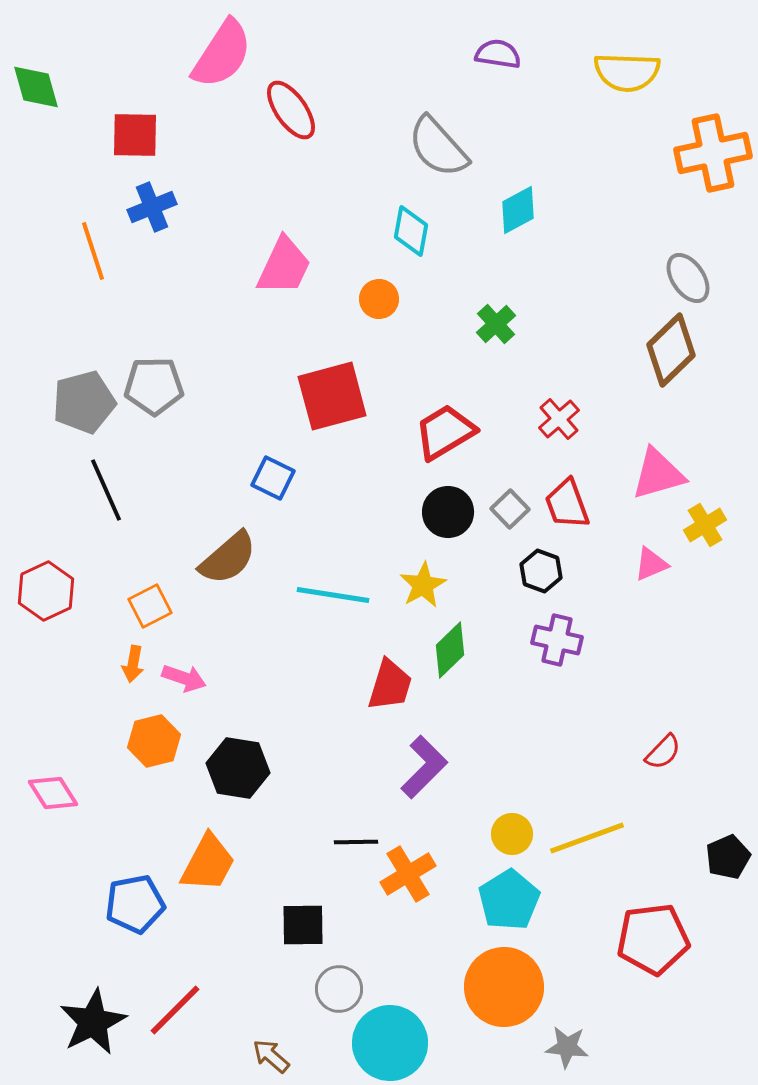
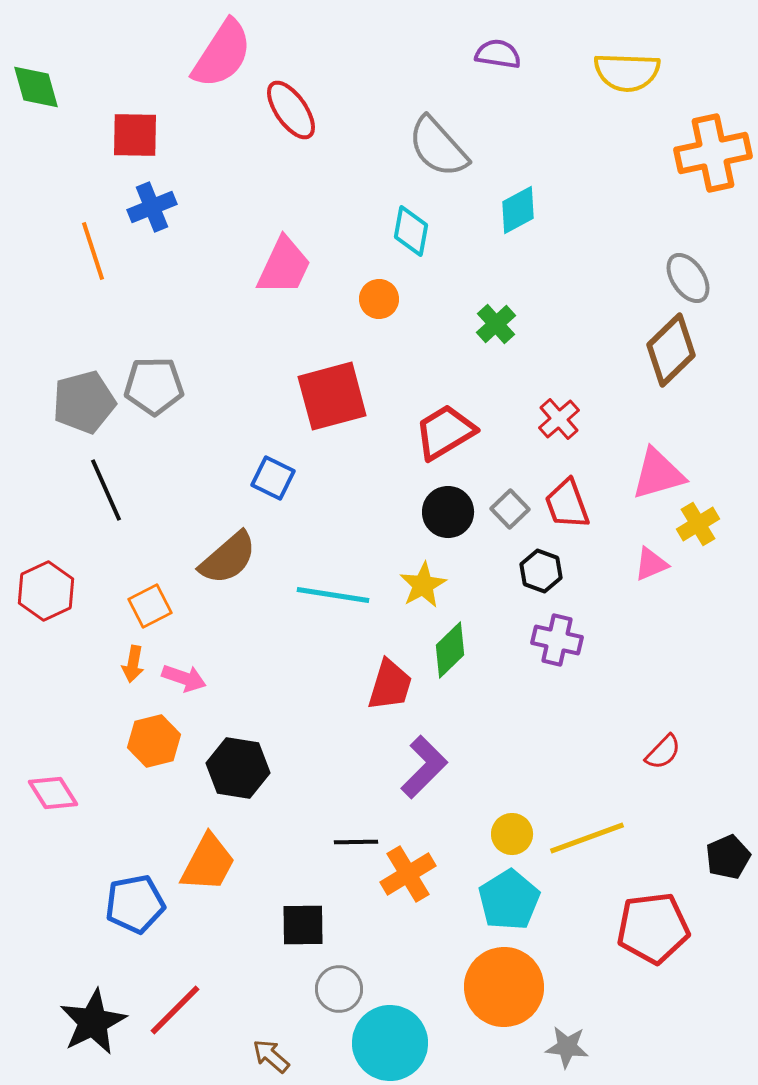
yellow cross at (705, 525): moved 7 px left, 1 px up
red pentagon at (653, 939): moved 11 px up
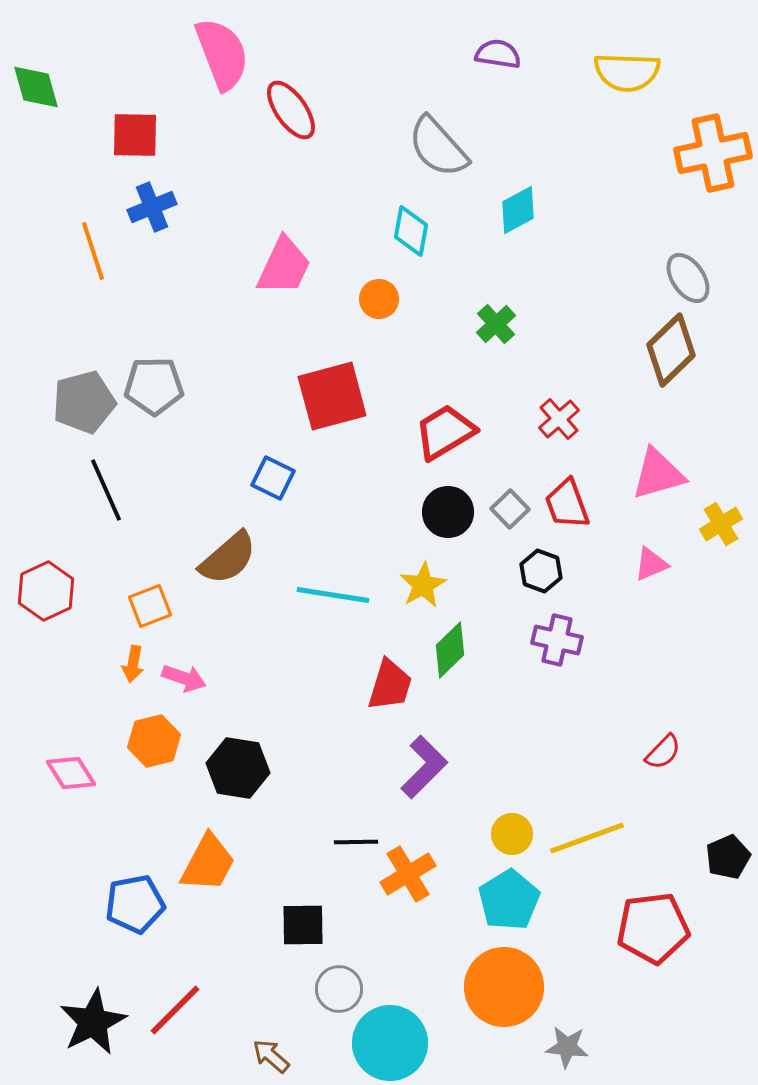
pink semicircle at (222, 54): rotated 54 degrees counterclockwise
yellow cross at (698, 524): moved 23 px right
orange square at (150, 606): rotated 6 degrees clockwise
pink diamond at (53, 793): moved 18 px right, 20 px up
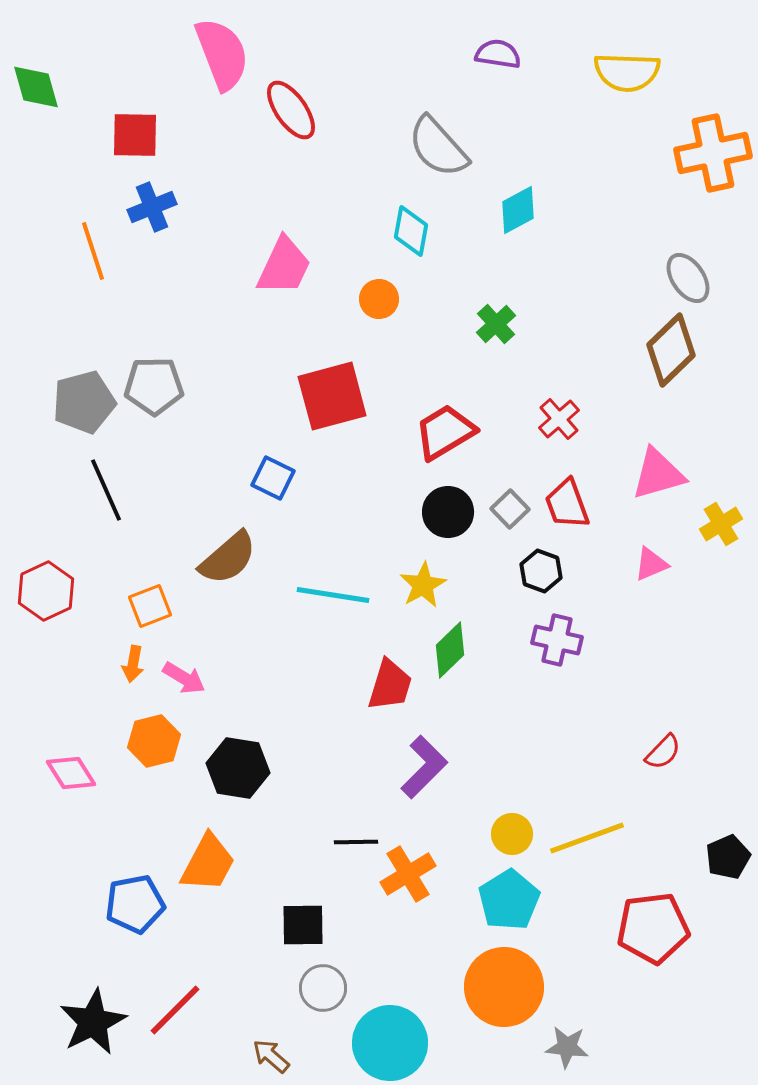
pink arrow at (184, 678): rotated 12 degrees clockwise
gray circle at (339, 989): moved 16 px left, 1 px up
